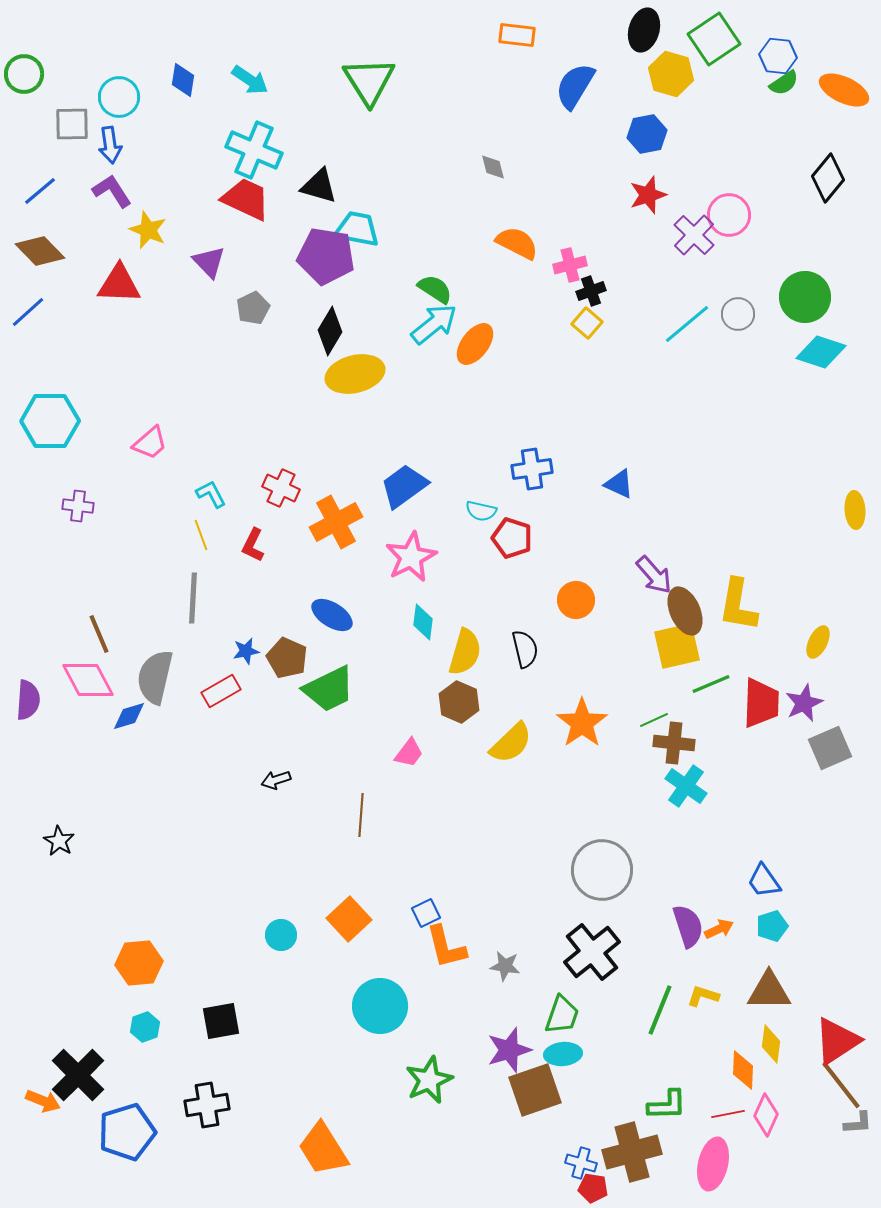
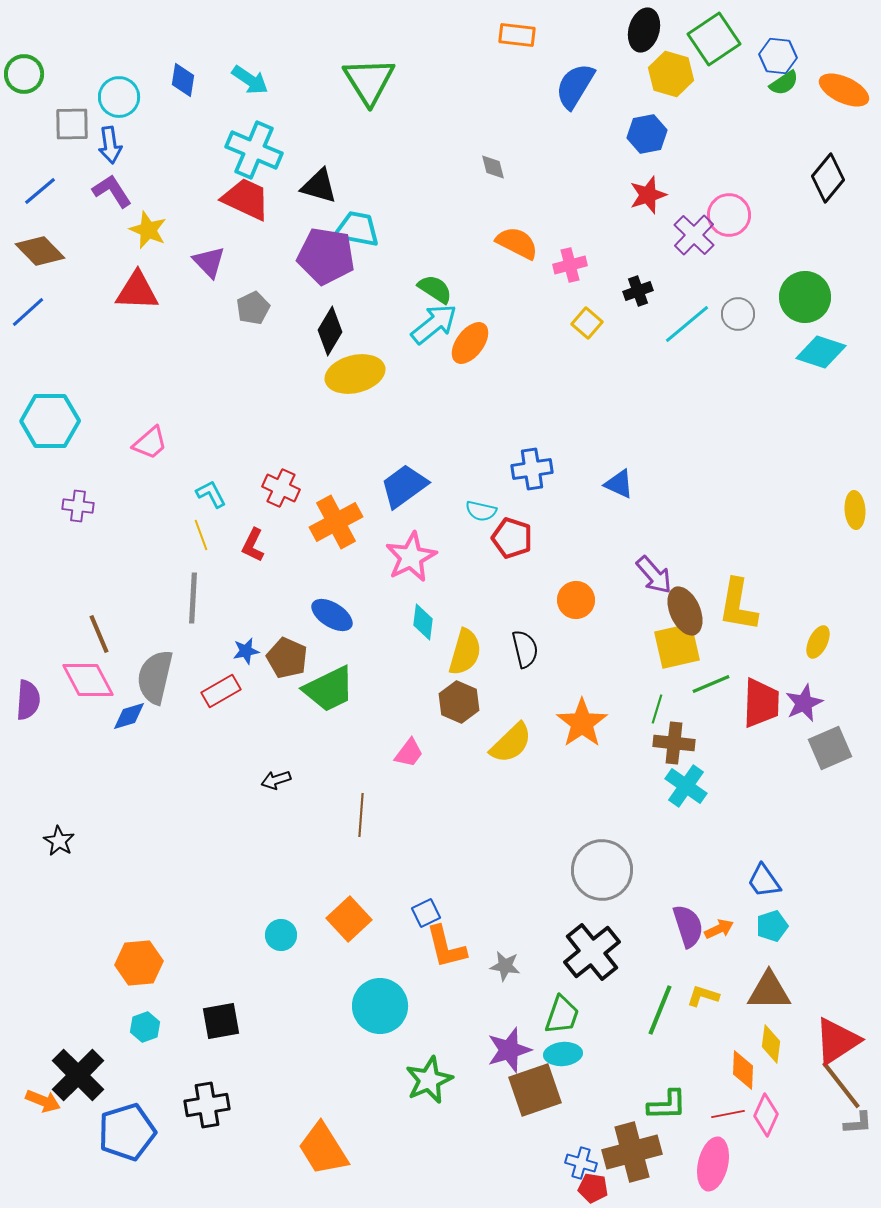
red triangle at (119, 284): moved 18 px right, 7 px down
black cross at (591, 291): moved 47 px right
orange ellipse at (475, 344): moved 5 px left, 1 px up
green line at (654, 720): moved 3 px right, 11 px up; rotated 48 degrees counterclockwise
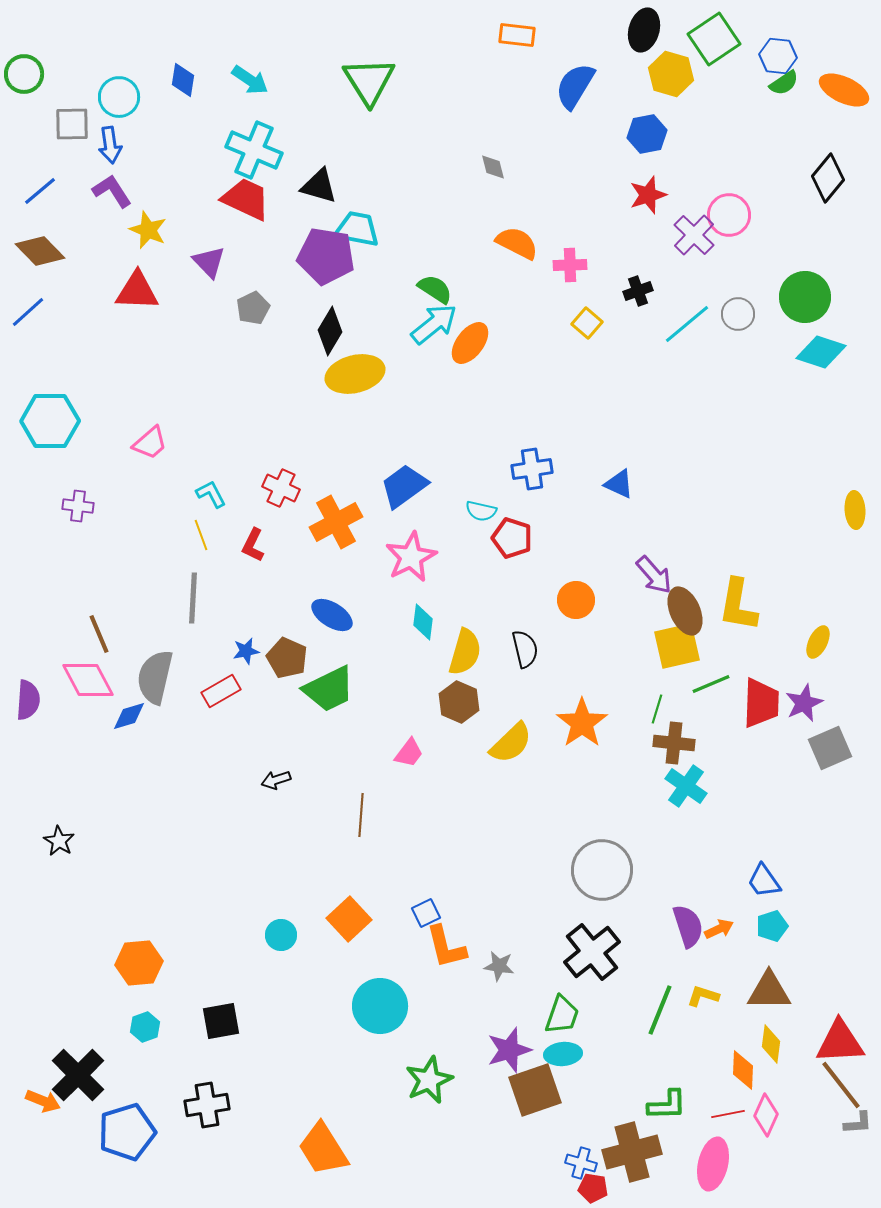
pink cross at (570, 265): rotated 12 degrees clockwise
gray star at (505, 966): moved 6 px left
red triangle at (837, 1041): moved 3 px right, 1 px down; rotated 30 degrees clockwise
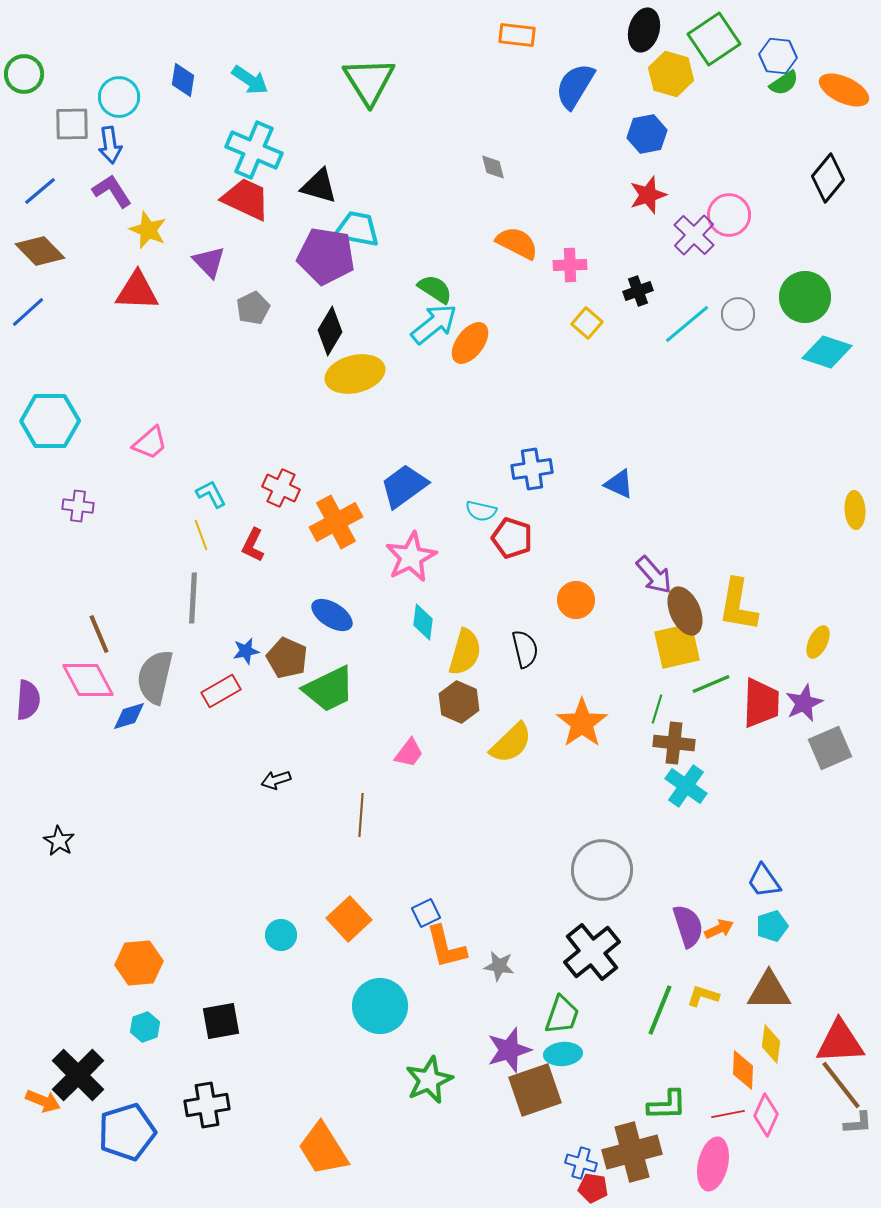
cyan diamond at (821, 352): moved 6 px right
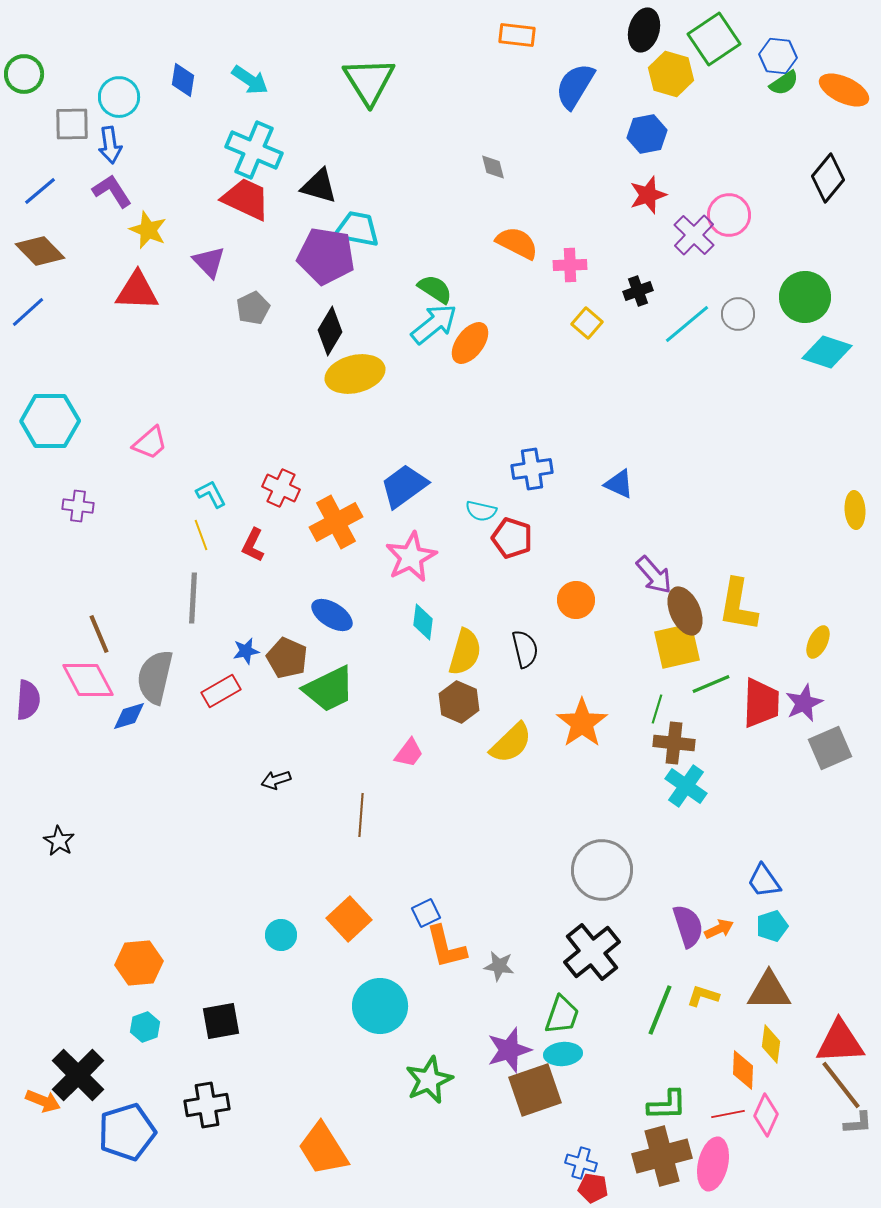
brown cross at (632, 1152): moved 30 px right, 4 px down
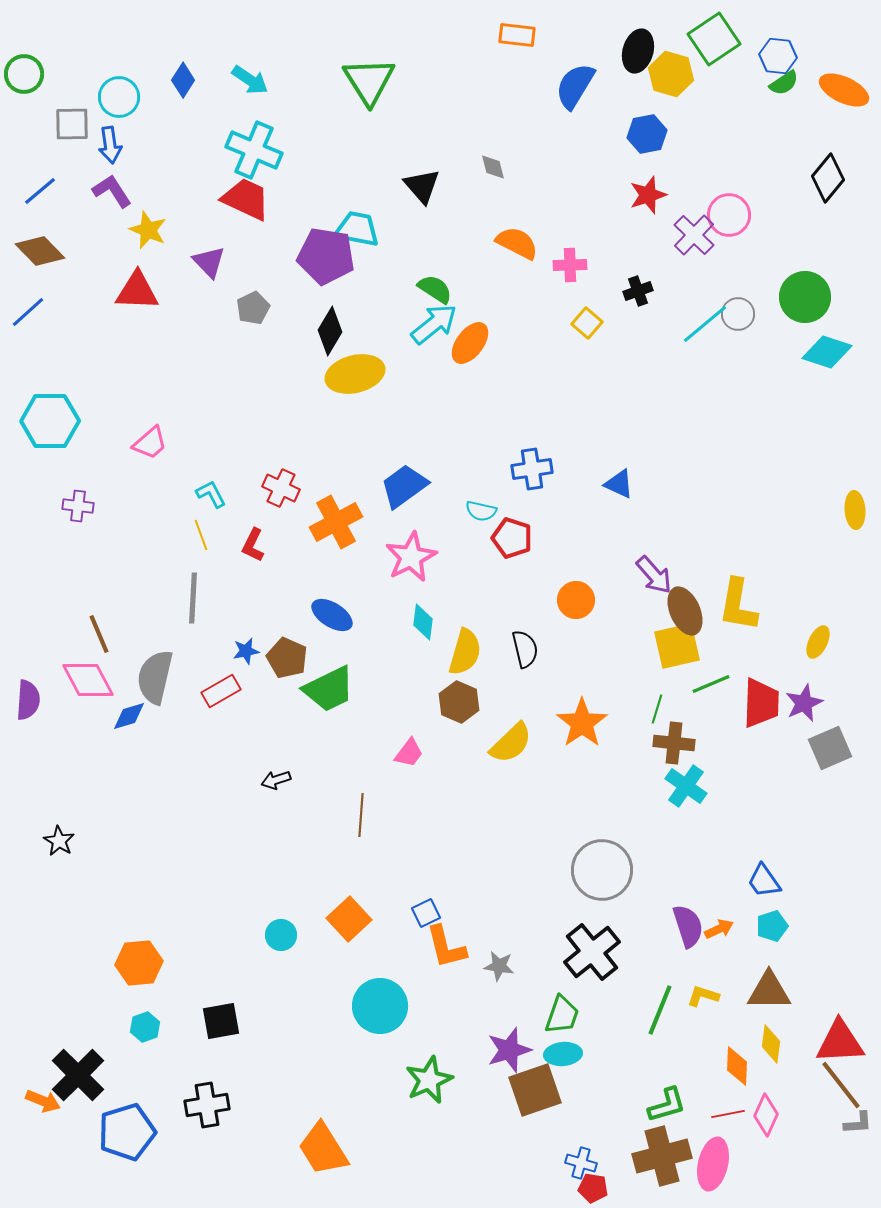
black ellipse at (644, 30): moved 6 px left, 21 px down
blue diamond at (183, 80): rotated 24 degrees clockwise
black triangle at (319, 186): moved 103 px right; rotated 33 degrees clockwise
cyan line at (687, 324): moved 18 px right
orange diamond at (743, 1070): moved 6 px left, 4 px up
green L-shape at (667, 1105): rotated 15 degrees counterclockwise
